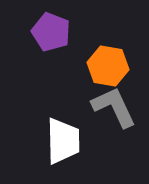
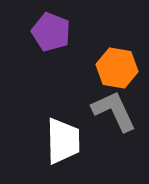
orange hexagon: moved 9 px right, 2 px down
gray L-shape: moved 4 px down
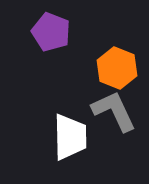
orange hexagon: rotated 12 degrees clockwise
white trapezoid: moved 7 px right, 4 px up
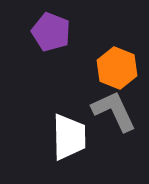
white trapezoid: moved 1 px left
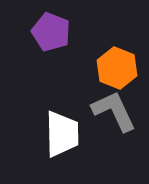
white trapezoid: moved 7 px left, 3 px up
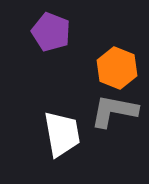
gray L-shape: rotated 54 degrees counterclockwise
white trapezoid: rotated 9 degrees counterclockwise
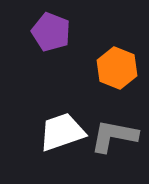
gray L-shape: moved 25 px down
white trapezoid: moved 2 px up; rotated 99 degrees counterclockwise
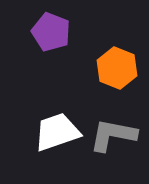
white trapezoid: moved 5 px left
gray L-shape: moved 1 px left, 1 px up
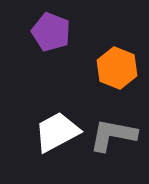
white trapezoid: rotated 9 degrees counterclockwise
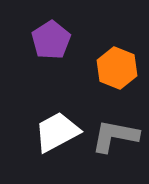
purple pentagon: moved 8 px down; rotated 18 degrees clockwise
gray L-shape: moved 2 px right, 1 px down
